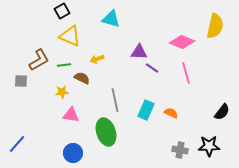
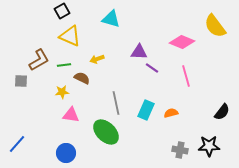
yellow semicircle: rotated 130 degrees clockwise
pink line: moved 3 px down
gray line: moved 1 px right, 3 px down
orange semicircle: rotated 40 degrees counterclockwise
green ellipse: rotated 28 degrees counterclockwise
blue circle: moved 7 px left
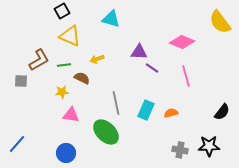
yellow semicircle: moved 5 px right, 4 px up
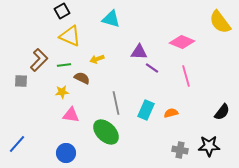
brown L-shape: rotated 15 degrees counterclockwise
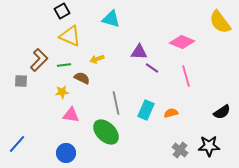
black semicircle: rotated 18 degrees clockwise
gray cross: rotated 28 degrees clockwise
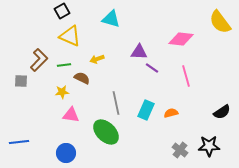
pink diamond: moved 1 px left, 3 px up; rotated 15 degrees counterclockwise
blue line: moved 2 px right, 2 px up; rotated 42 degrees clockwise
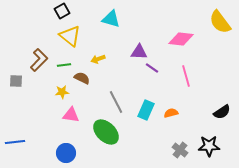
yellow triangle: rotated 15 degrees clockwise
yellow arrow: moved 1 px right
gray square: moved 5 px left
gray line: moved 1 px up; rotated 15 degrees counterclockwise
blue line: moved 4 px left
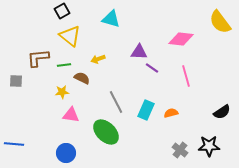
brown L-shape: moved 1 px left, 2 px up; rotated 140 degrees counterclockwise
blue line: moved 1 px left, 2 px down; rotated 12 degrees clockwise
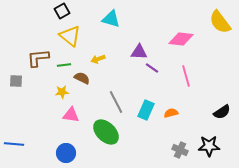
gray cross: rotated 14 degrees counterclockwise
